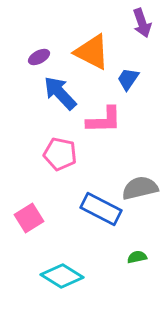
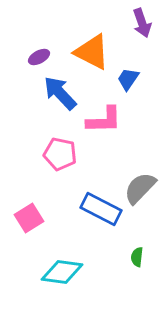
gray semicircle: rotated 33 degrees counterclockwise
green semicircle: rotated 72 degrees counterclockwise
cyan diamond: moved 4 px up; rotated 24 degrees counterclockwise
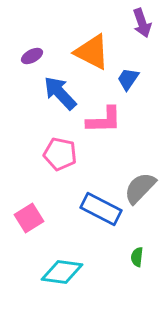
purple ellipse: moved 7 px left, 1 px up
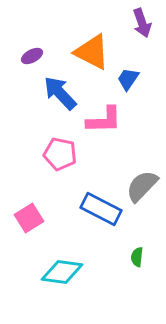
gray semicircle: moved 2 px right, 2 px up
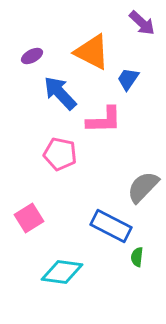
purple arrow: rotated 28 degrees counterclockwise
gray semicircle: moved 1 px right, 1 px down
blue rectangle: moved 10 px right, 17 px down
